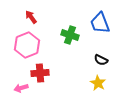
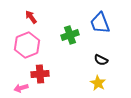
green cross: rotated 36 degrees counterclockwise
red cross: moved 1 px down
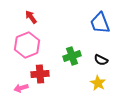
green cross: moved 2 px right, 21 px down
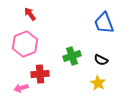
red arrow: moved 1 px left, 3 px up
blue trapezoid: moved 4 px right
pink hexagon: moved 2 px left, 1 px up
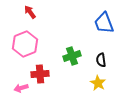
red arrow: moved 2 px up
black semicircle: rotated 56 degrees clockwise
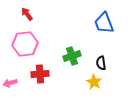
red arrow: moved 3 px left, 2 px down
pink hexagon: rotated 15 degrees clockwise
black semicircle: moved 3 px down
yellow star: moved 4 px left, 1 px up
pink arrow: moved 11 px left, 5 px up
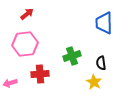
red arrow: rotated 88 degrees clockwise
blue trapezoid: rotated 20 degrees clockwise
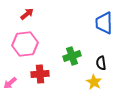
pink arrow: rotated 24 degrees counterclockwise
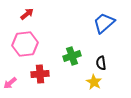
blue trapezoid: rotated 50 degrees clockwise
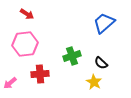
red arrow: rotated 72 degrees clockwise
black semicircle: rotated 40 degrees counterclockwise
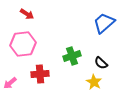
pink hexagon: moved 2 px left
